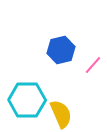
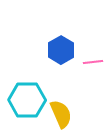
blue hexagon: rotated 16 degrees counterclockwise
pink line: moved 3 px up; rotated 42 degrees clockwise
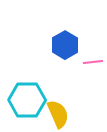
blue hexagon: moved 4 px right, 5 px up
yellow semicircle: moved 3 px left
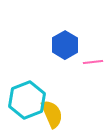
cyan hexagon: rotated 21 degrees counterclockwise
yellow semicircle: moved 6 px left
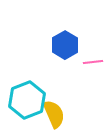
yellow semicircle: moved 2 px right
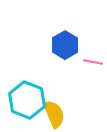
pink line: rotated 18 degrees clockwise
cyan hexagon: rotated 18 degrees counterclockwise
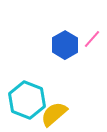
pink line: moved 1 px left, 23 px up; rotated 60 degrees counterclockwise
yellow semicircle: rotated 108 degrees counterclockwise
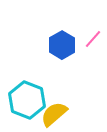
pink line: moved 1 px right
blue hexagon: moved 3 px left
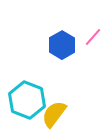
pink line: moved 2 px up
yellow semicircle: rotated 12 degrees counterclockwise
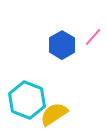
yellow semicircle: rotated 20 degrees clockwise
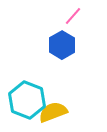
pink line: moved 20 px left, 21 px up
yellow semicircle: moved 1 px left, 2 px up; rotated 12 degrees clockwise
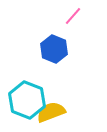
blue hexagon: moved 8 px left, 4 px down; rotated 8 degrees counterclockwise
yellow semicircle: moved 2 px left
